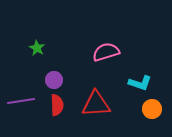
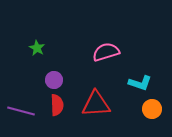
purple line: moved 10 px down; rotated 24 degrees clockwise
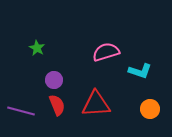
cyan L-shape: moved 12 px up
red semicircle: rotated 20 degrees counterclockwise
orange circle: moved 2 px left
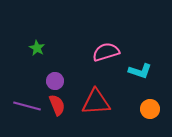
purple circle: moved 1 px right, 1 px down
red triangle: moved 2 px up
purple line: moved 6 px right, 5 px up
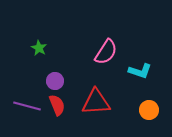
green star: moved 2 px right
pink semicircle: rotated 140 degrees clockwise
orange circle: moved 1 px left, 1 px down
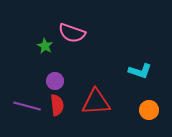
green star: moved 6 px right, 2 px up
pink semicircle: moved 34 px left, 19 px up; rotated 76 degrees clockwise
red semicircle: rotated 15 degrees clockwise
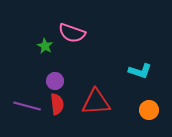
red semicircle: moved 1 px up
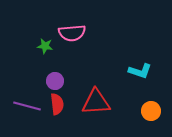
pink semicircle: rotated 24 degrees counterclockwise
green star: rotated 21 degrees counterclockwise
orange circle: moved 2 px right, 1 px down
